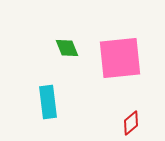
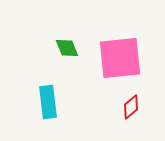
red diamond: moved 16 px up
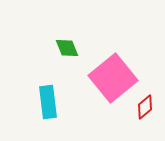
pink square: moved 7 px left, 20 px down; rotated 33 degrees counterclockwise
red diamond: moved 14 px right
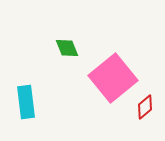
cyan rectangle: moved 22 px left
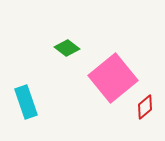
green diamond: rotated 30 degrees counterclockwise
cyan rectangle: rotated 12 degrees counterclockwise
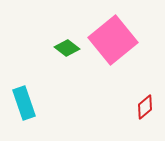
pink square: moved 38 px up
cyan rectangle: moved 2 px left, 1 px down
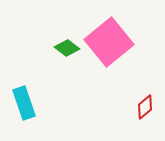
pink square: moved 4 px left, 2 px down
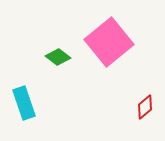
green diamond: moved 9 px left, 9 px down
